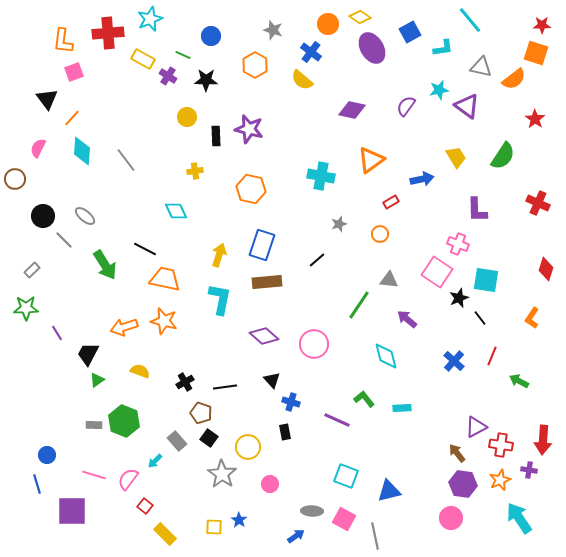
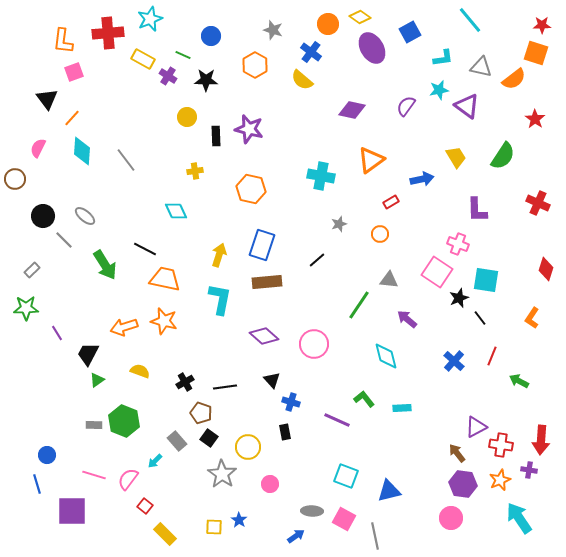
cyan L-shape at (443, 48): moved 10 px down
red arrow at (543, 440): moved 2 px left
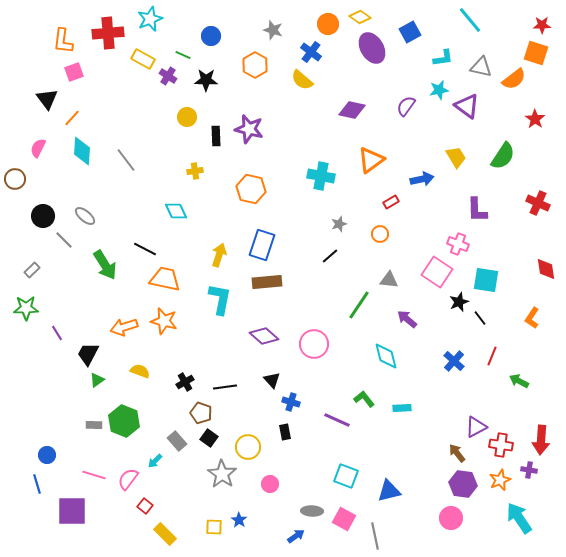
black line at (317, 260): moved 13 px right, 4 px up
red diamond at (546, 269): rotated 25 degrees counterclockwise
black star at (459, 298): moved 4 px down
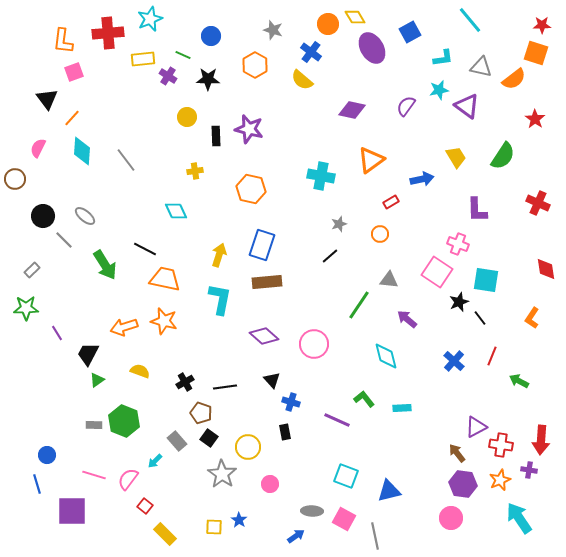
yellow diamond at (360, 17): moved 5 px left; rotated 25 degrees clockwise
yellow rectangle at (143, 59): rotated 35 degrees counterclockwise
black star at (206, 80): moved 2 px right, 1 px up
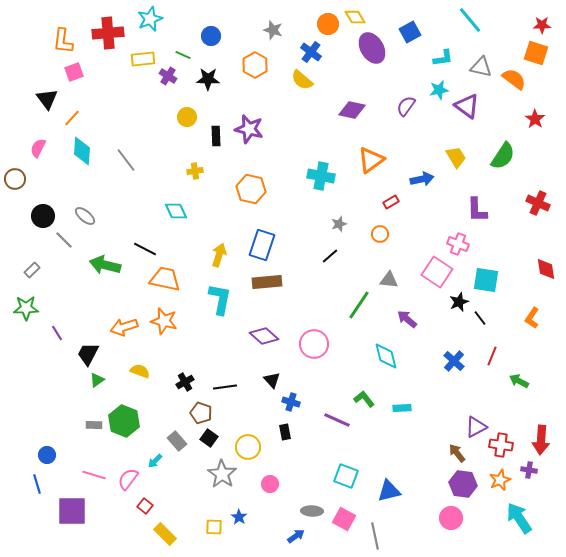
orange semicircle at (514, 79): rotated 105 degrees counterclockwise
green arrow at (105, 265): rotated 136 degrees clockwise
blue star at (239, 520): moved 3 px up
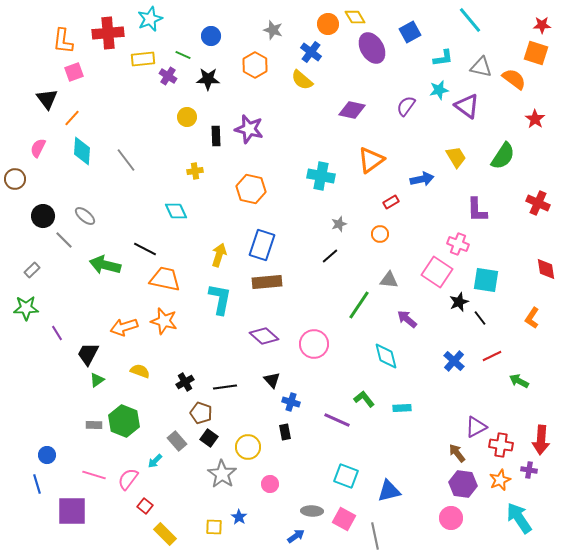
red line at (492, 356): rotated 42 degrees clockwise
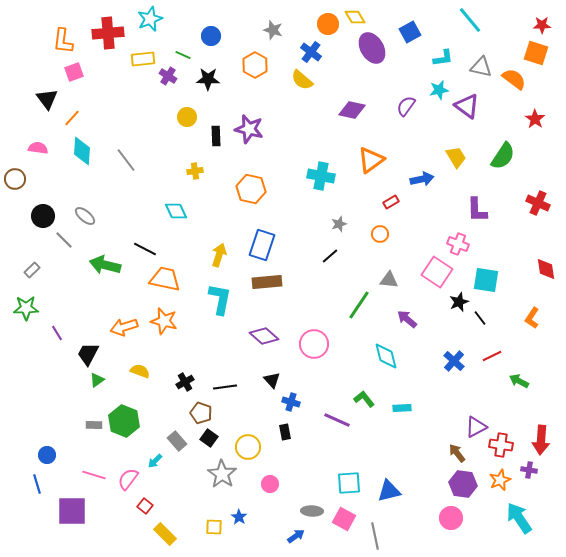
pink semicircle at (38, 148): rotated 72 degrees clockwise
cyan square at (346, 476): moved 3 px right, 7 px down; rotated 25 degrees counterclockwise
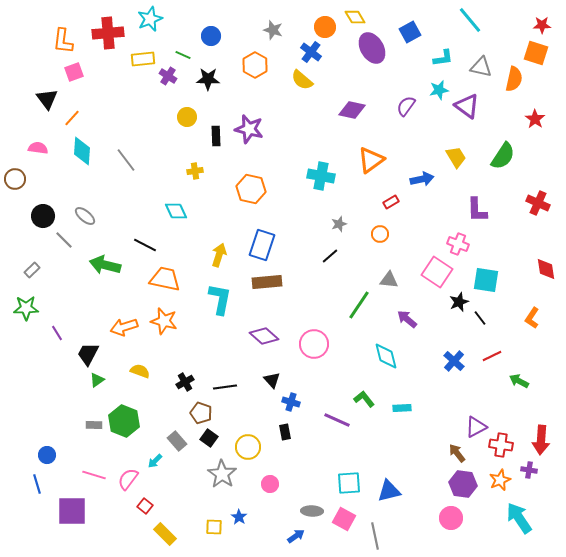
orange circle at (328, 24): moved 3 px left, 3 px down
orange semicircle at (514, 79): rotated 65 degrees clockwise
black line at (145, 249): moved 4 px up
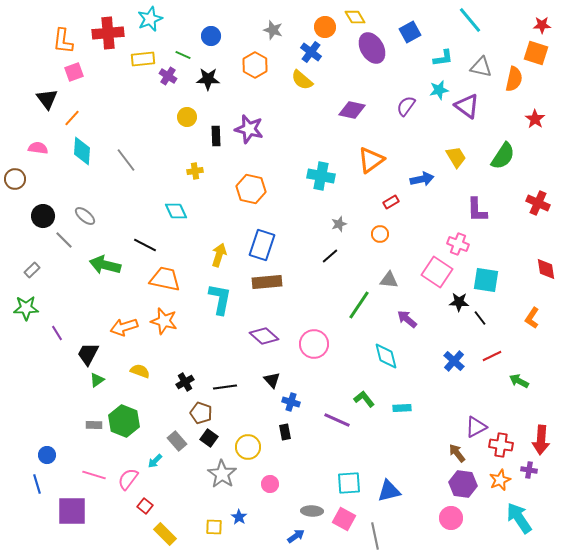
black star at (459, 302): rotated 24 degrees clockwise
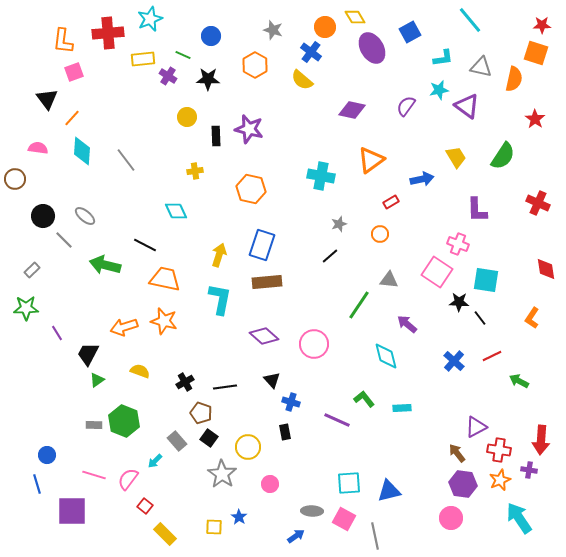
purple arrow at (407, 319): moved 5 px down
red cross at (501, 445): moved 2 px left, 5 px down
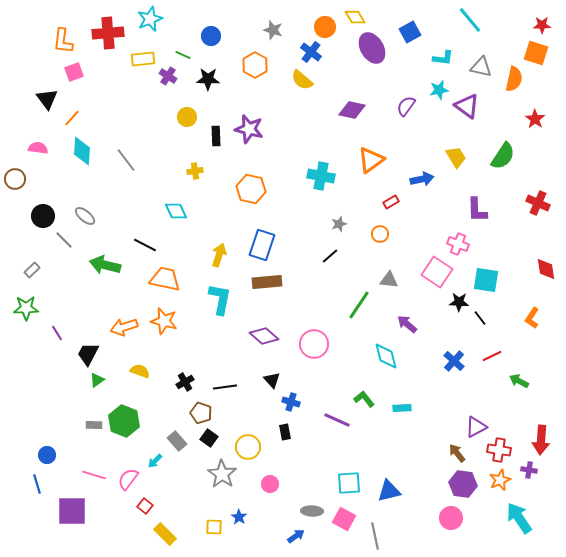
cyan L-shape at (443, 58): rotated 15 degrees clockwise
